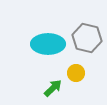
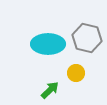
green arrow: moved 3 px left, 2 px down
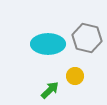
yellow circle: moved 1 px left, 3 px down
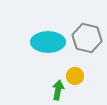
cyan ellipse: moved 2 px up
green arrow: moved 8 px right; rotated 36 degrees counterclockwise
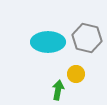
yellow circle: moved 1 px right, 2 px up
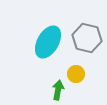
cyan ellipse: rotated 60 degrees counterclockwise
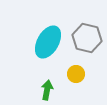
green arrow: moved 11 px left
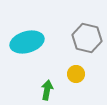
cyan ellipse: moved 21 px left; rotated 44 degrees clockwise
